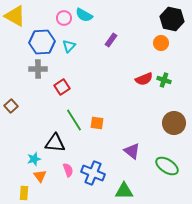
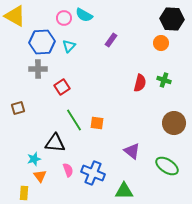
black hexagon: rotated 10 degrees counterclockwise
red semicircle: moved 4 px left, 4 px down; rotated 54 degrees counterclockwise
brown square: moved 7 px right, 2 px down; rotated 24 degrees clockwise
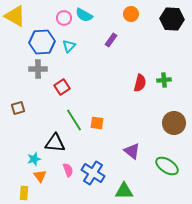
orange circle: moved 30 px left, 29 px up
green cross: rotated 24 degrees counterclockwise
blue cross: rotated 10 degrees clockwise
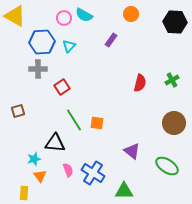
black hexagon: moved 3 px right, 3 px down
green cross: moved 8 px right; rotated 24 degrees counterclockwise
brown square: moved 3 px down
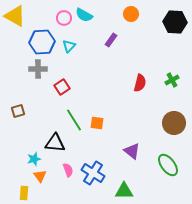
green ellipse: moved 1 px right, 1 px up; rotated 20 degrees clockwise
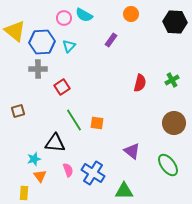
yellow triangle: moved 15 px down; rotated 10 degrees clockwise
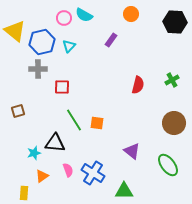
blue hexagon: rotated 10 degrees counterclockwise
red semicircle: moved 2 px left, 2 px down
red square: rotated 35 degrees clockwise
cyan star: moved 6 px up
orange triangle: moved 2 px right; rotated 32 degrees clockwise
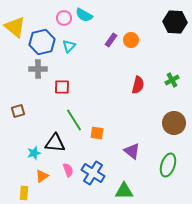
orange circle: moved 26 px down
yellow triangle: moved 4 px up
orange square: moved 10 px down
green ellipse: rotated 55 degrees clockwise
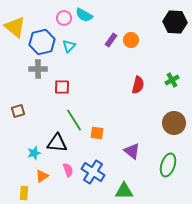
black triangle: moved 2 px right
blue cross: moved 1 px up
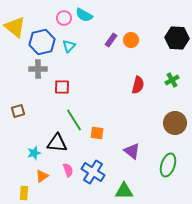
black hexagon: moved 2 px right, 16 px down
brown circle: moved 1 px right
